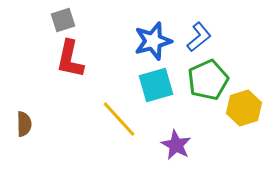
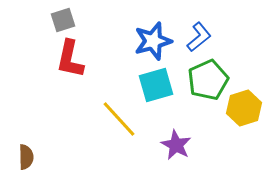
brown semicircle: moved 2 px right, 33 px down
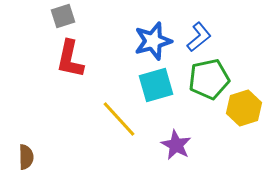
gray square: moved 4 px up
green pentagon: moved 1 px right, 1 px up; rotated 12 degrees clockwise
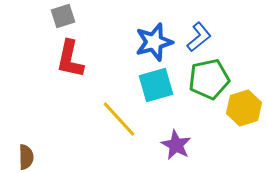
blue star: moved 1 px right, 1 px down
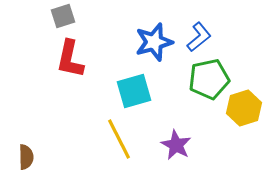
cyan square: moved 22 px left, 6 px down
yellow line: moved 20 px down; rotated 15 degrees clockwise
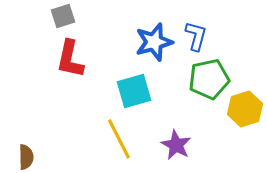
blue L-shape: moved 3 px left, 1 px up; rotated 36 degrees counterclockwise
yellow hexagon: moved 1 px right, 1 px down
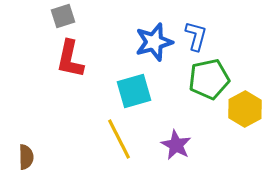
yellow hexagon: rotated 12 degrees counterclockwise
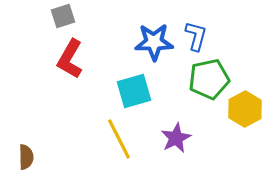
blue star: rotated 15 degrees clockwise
red L-shape: rotated 18 degrees clockwise
purple star: moved 7 px up; rotated 16 degrees clockwise
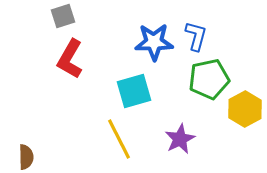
purple star: moved 4 px right, 1 px down
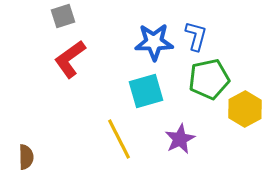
red L-shape: rotated 24 degrees clockwise
cyan square: moved 12 px right
